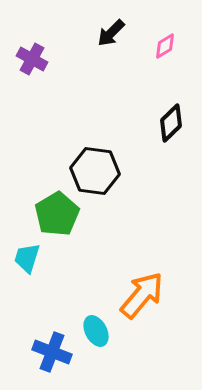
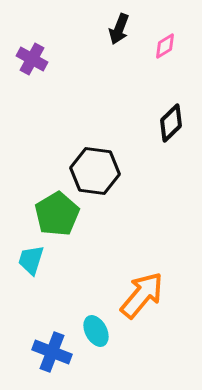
black arrow: moved 8 px right, 4 px up; rotated 24 degrees counterclockwise
cyan trapezoid: moved 4 px right, 2 px down
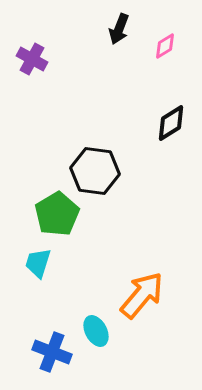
black diamond: rotated 12 degrees clockwise
cyan trapezoid: moved 7 px right, 3 px down
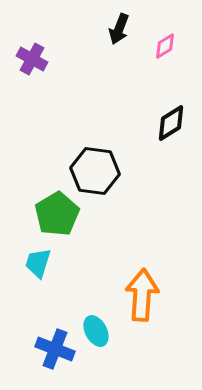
orange arrow: rotated 36 degrees counterclockwise
blue cross: moved 3 px right, 3 px up
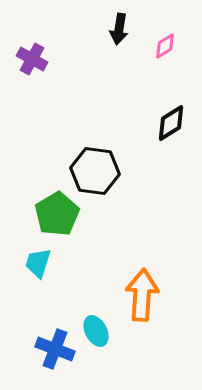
black arrow: rotated 12 degrees counterclockwise
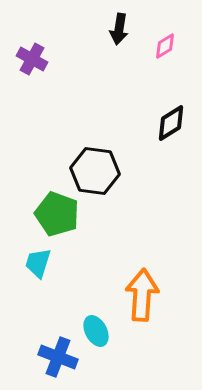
green pentagon: rotated 21 degrees counterclockwise
blue cross: moved 3 px right, 8 px down
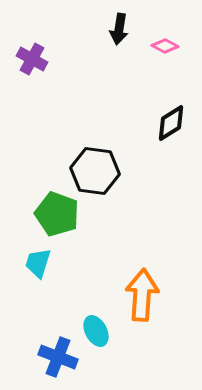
pink diamond: rotated 60 degrees clockwise
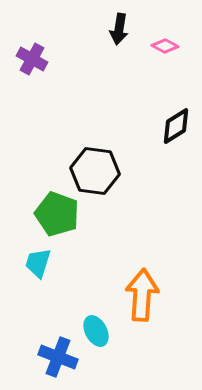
black diamond: moved 5 px right, 3 px down
